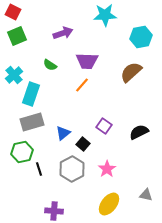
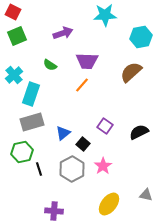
purple square: moved 1 px right
pink star: moved 4 px left, 3 px up
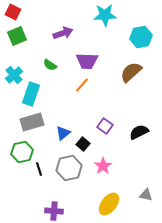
gray hexagon: moved 3 px left, 1 px up; rotated 15 degrees clockwise
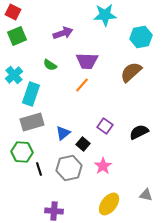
green hexagon: rotated 15 degrees clockwise
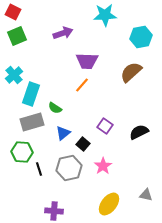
green semicircle: moved 5 px right, 43 px down
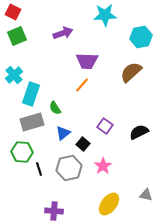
green semicircle: rotated 24 degrees clockwise
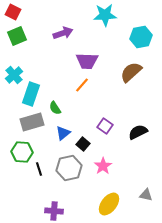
black semicircle: moved 1 px left
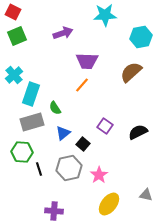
pink star: moved 4 px left, 9 px down
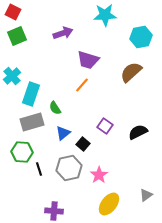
purple trapezoid: moved 1 px right, 1 px up; rotated 15 degrees clockwise
cyan cross: moved 2 px left, 1 px down
gray triangle: rotated 48 degrees counterclockwise
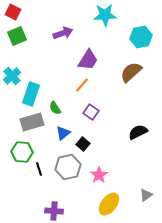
purple trapezoid: rotated 75 degrees counterclockwise
purple square: moved 14 px left, 14 px up
gray hexagon: moved 1 px left, 1 px up
